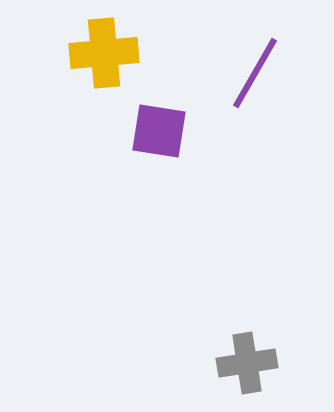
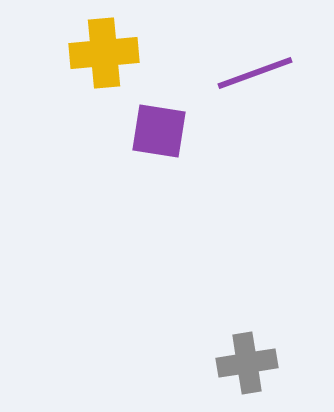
purple line: rotated 40 degrees clockwise
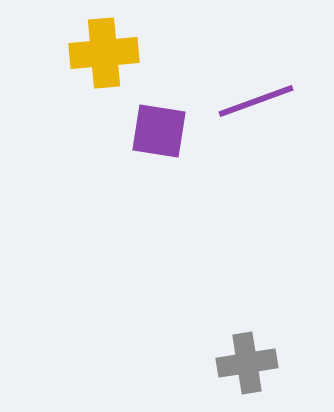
purple line: moved 1 px right, 28 px down
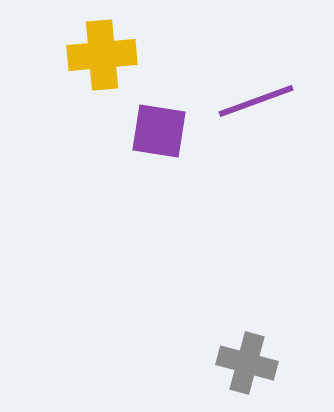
yellow cross: moved 2 px left, 2 px down
gray cross: rotated 24 degrees clockwise
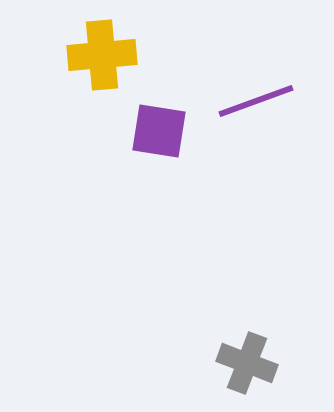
gray cross: rotated 6 degrees clockwise
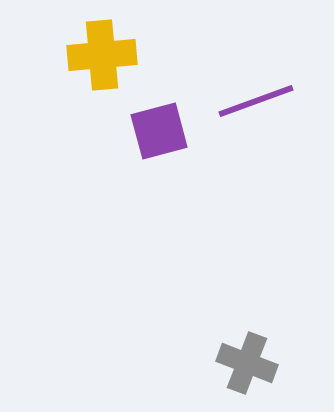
purple square: rotated 24 degrees counterclockwise
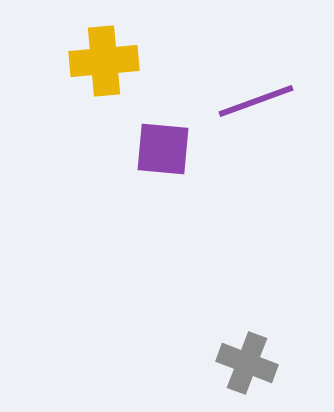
yellow cross: moved 2 px right, 6 px down
purple square: moved 4 px right, 18 px down; rotated 20 degrees clockwise
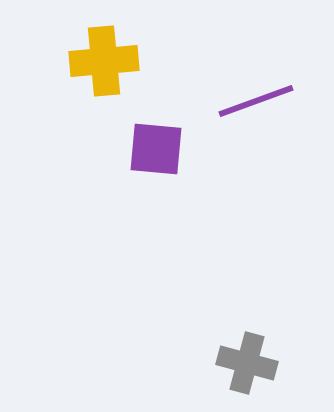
purple square: moved 7 px left
gray cross: rotated 6 degrees counterclockwise
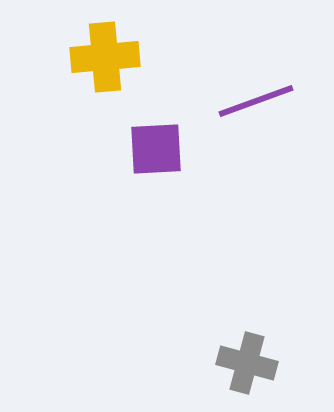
yellow cross: moved 1 px right, 4 px up
purple square: rotated 8 degrees counterclockwise
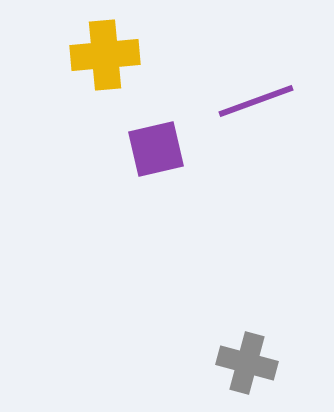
yellow cross: moved 2 px up
purple square: rotated 10 degrees counterclockwise
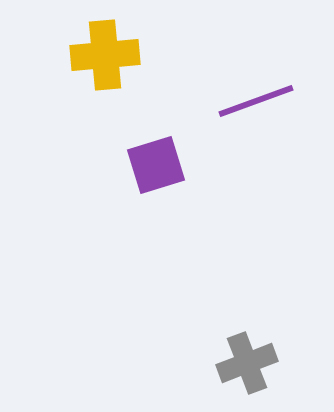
purple square: moved 16 px down; rotated 4 degrees counterclockwise
gray cross: rotated 36 degrees counterclockwise
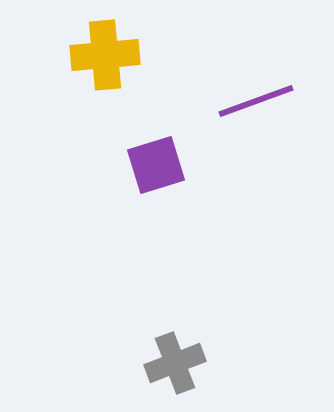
gray cross: moved 72 px left
